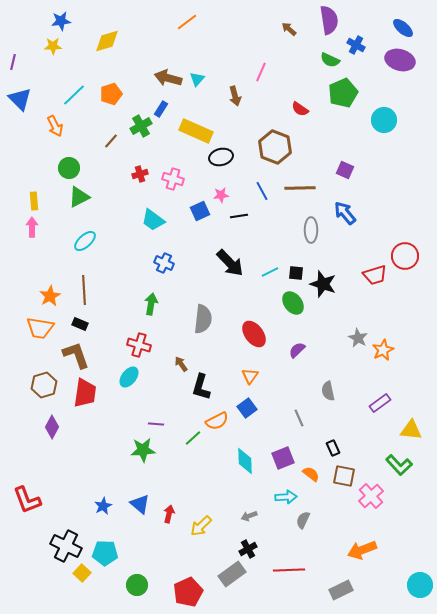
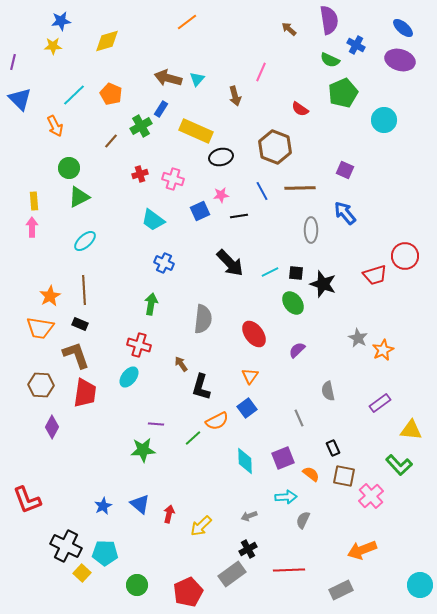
orange pentagon at (111, 94): rotated 30 degrees counterclockwise
brown hexagon at (44, 385): moved 3 px left; rotated 20 degrees clockwise
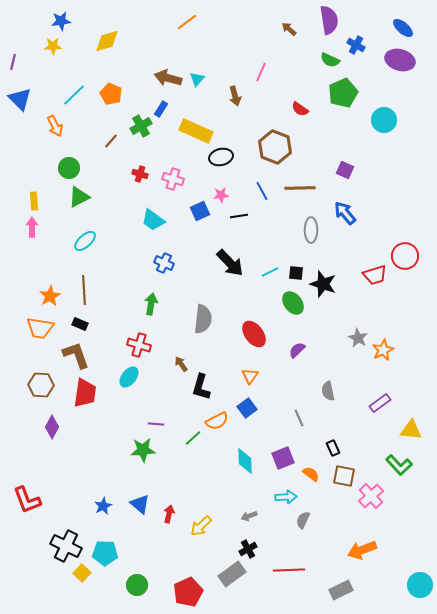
red cross at (140, 174): rotated 35 degrees clockwise
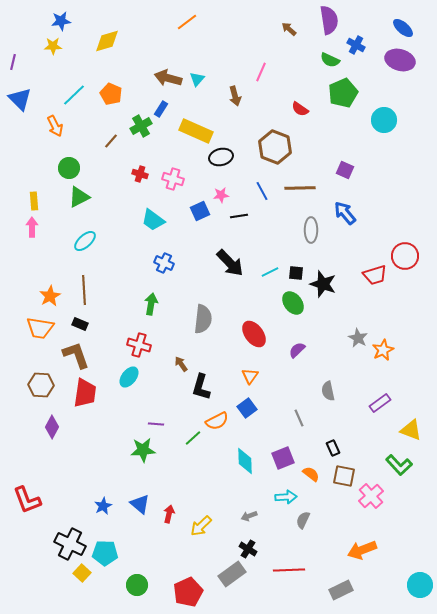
yellow triangle at (411, 430): rotated 15 degrees clockwise
black cross at (66, 546): moved 4 px right, 2 px up
black cross at (248, 549): rotated 30 degrees counterclockwise
